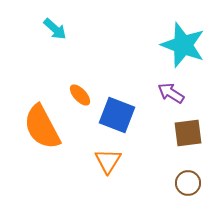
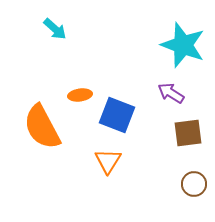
orange ellipse: rotated 55 degrees counterclockwise
brown circle: moved 6 px right, 1 px down
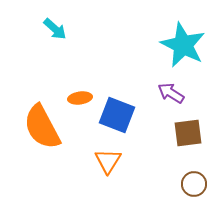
cyan star: rotated 6 degrees clockwise
orange ellipse: moved 3 px down
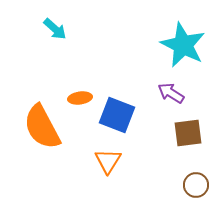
brown circle: moved 2 px right, 1 px down
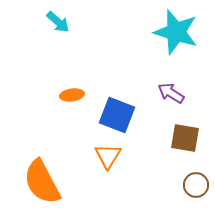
cyan arrow: moved 3 px right, 7 px up
cyan star: moved 7 px left, 13 px up; rotated 9 degrees counterclockwise
orange ellipse: moved 8 px left, 3 px up
orange semicircle: moved 55 px down
brown square: moved 3 px left, 5 px down; rotated 16 degrees clockwise
orange triangle: moved 5 px up
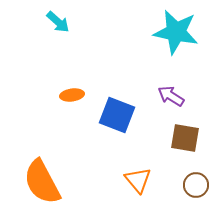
cyan star: rotated 6 degrees counterclockwise
purple arrow: moved 3 px down
orange triangle: moved 30 px right, 24 px down; rotated 12 degrees counterclockwise
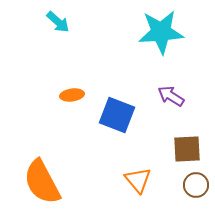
cyan star: moved 15 px left; rotated 15 degrees counterclockwise
brown square: moved 2 px right, 11 px down; rotated 12 degrees counterclockwise
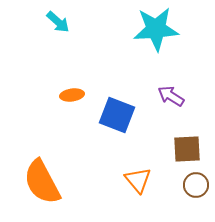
cyan star: moved 5 px left, 3 px up
